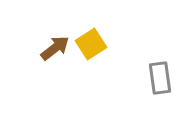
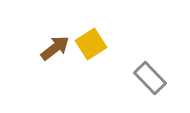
gray rectangle: moved 10 px left; rotated 36 degrees counterclockwise
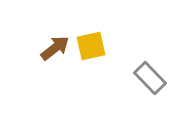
yellow square: moved 2 px down; rotated 20 degrees clockwise
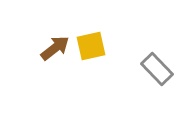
gray rectangle: moved 7 px right, 9 px up
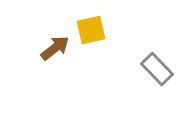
yellow square: moved 16 px up
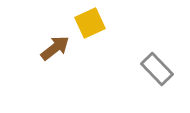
yellow square: moved 1 px left, 7 px up; rotated 12 degrees counterclockwise
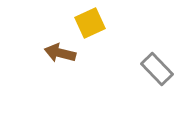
brown arrow: moved 5 px right, 5 px down; rotated 128 degrees counterclockwise
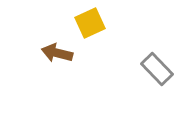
brown arrow: moved 3 px left
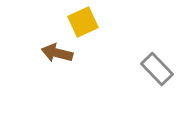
yellow square: moved 7 px left, 1 px up
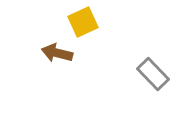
gray rectangle: moved 4 px left, 5 px down
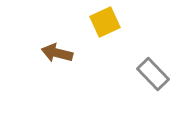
yellow square: moved 22 px right
